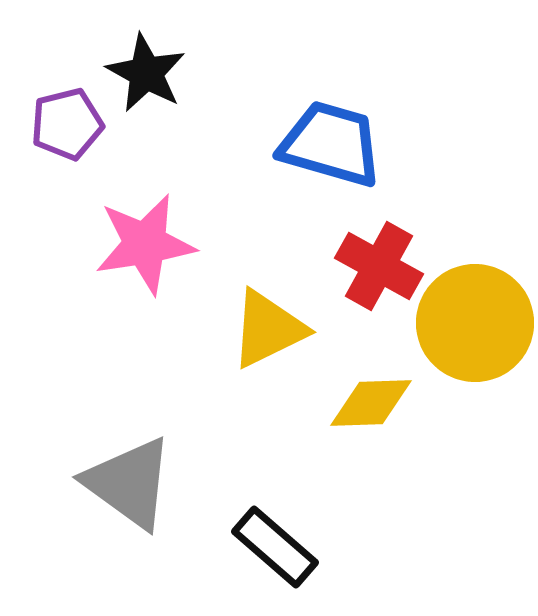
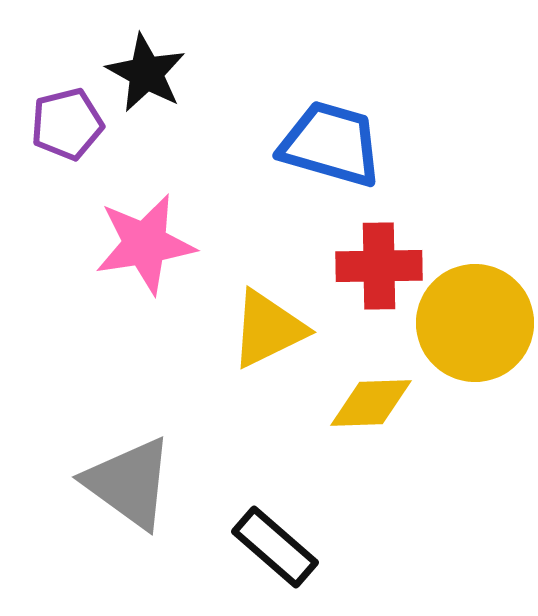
red cross: rotated 30 degrees counterclockwise
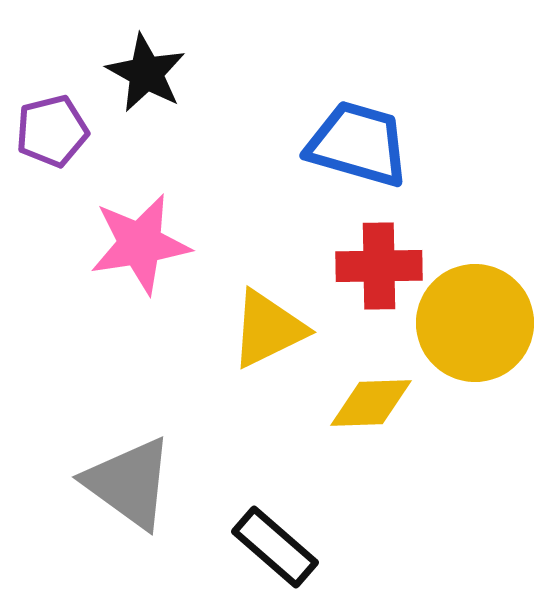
purple pentagon: moved 15 px left, 7 px down
blue trapezoid: moved 27 px right
pink star: moved 5 px left
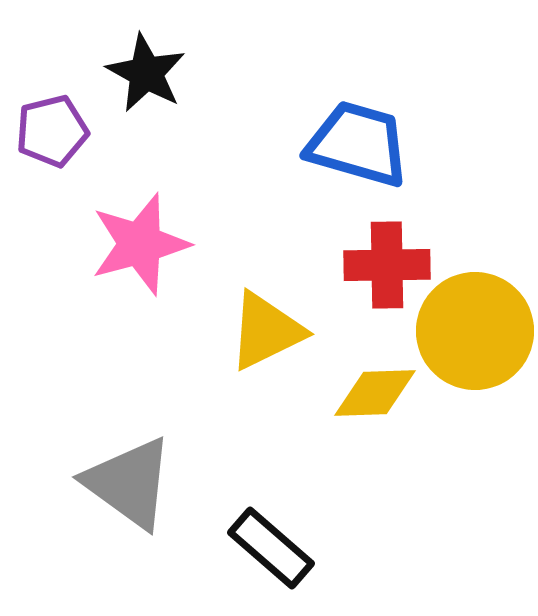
pink star: rotated 6 degrees counterclockwise
red cross: moved 8 px right, 1 px up
yellow circle: moved 8 px down
yellow triangle: moved 2 px left, 2 px down
yellow diamond: moved 4 px right, 10 px up
black rectangle: moved 4 px left, 1 px down
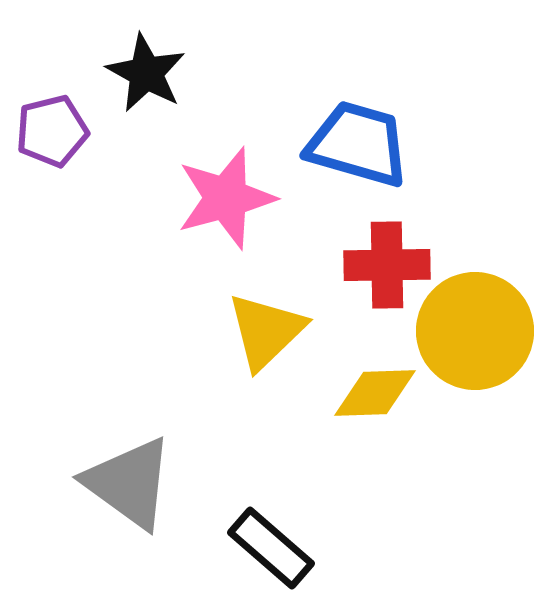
pink star: moved 86 px right, 46 px up
yellow triangle: rotated 18 degrees counterclockwise
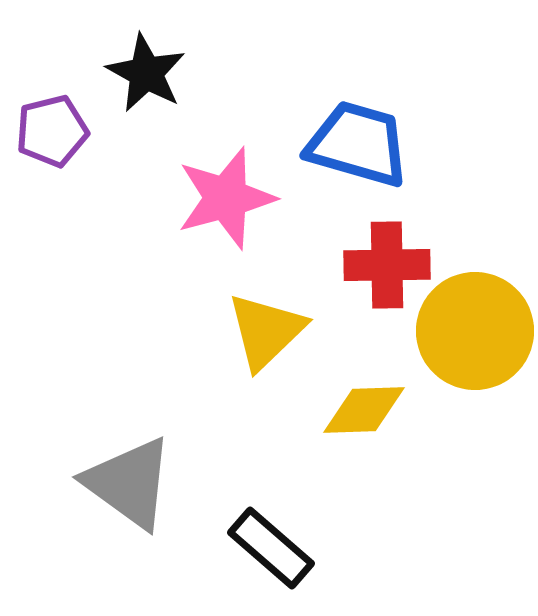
yellow diamond: moved 11 px left, 17 px down
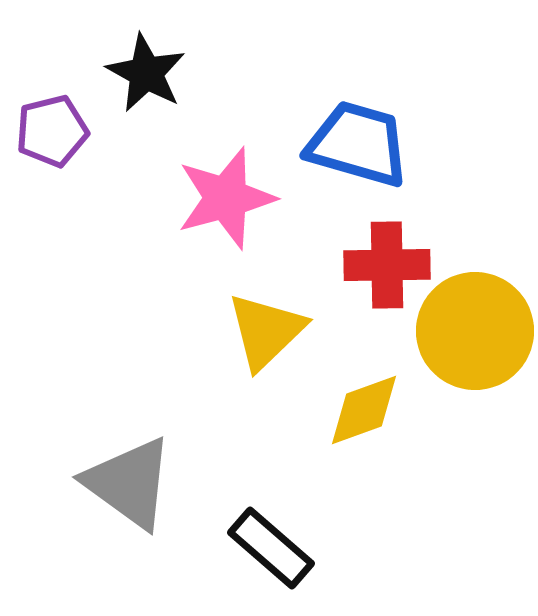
yellow diamond: rotated 18 degrees counterclockwise
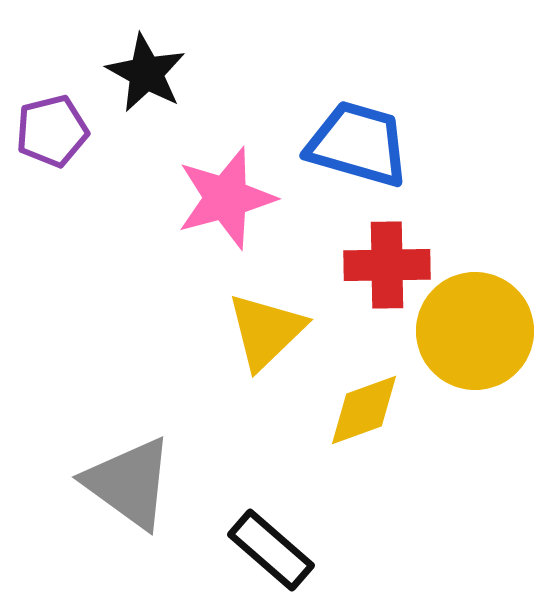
black rectangle: moved 2 px down
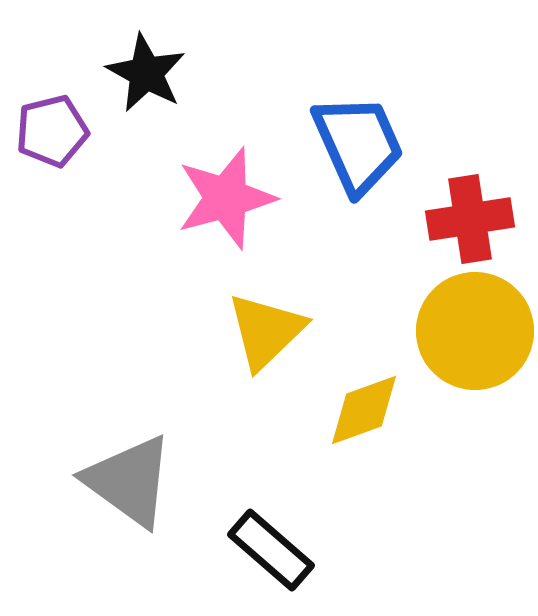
blue trapezoid: rotated 50 degrees clockwise
red cross: moved 83 px right, 46 px up; rotated 8 degrees counterclockwise
gray triangle: moved 2 px up
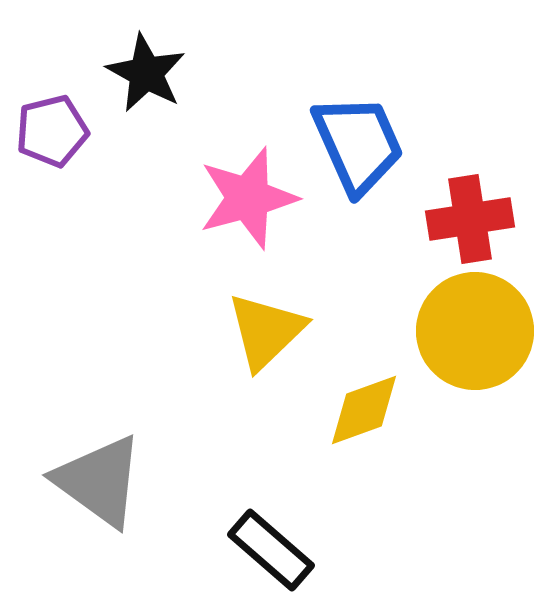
pink star: moved 22 px right
gray triangle: moved 30 px left
